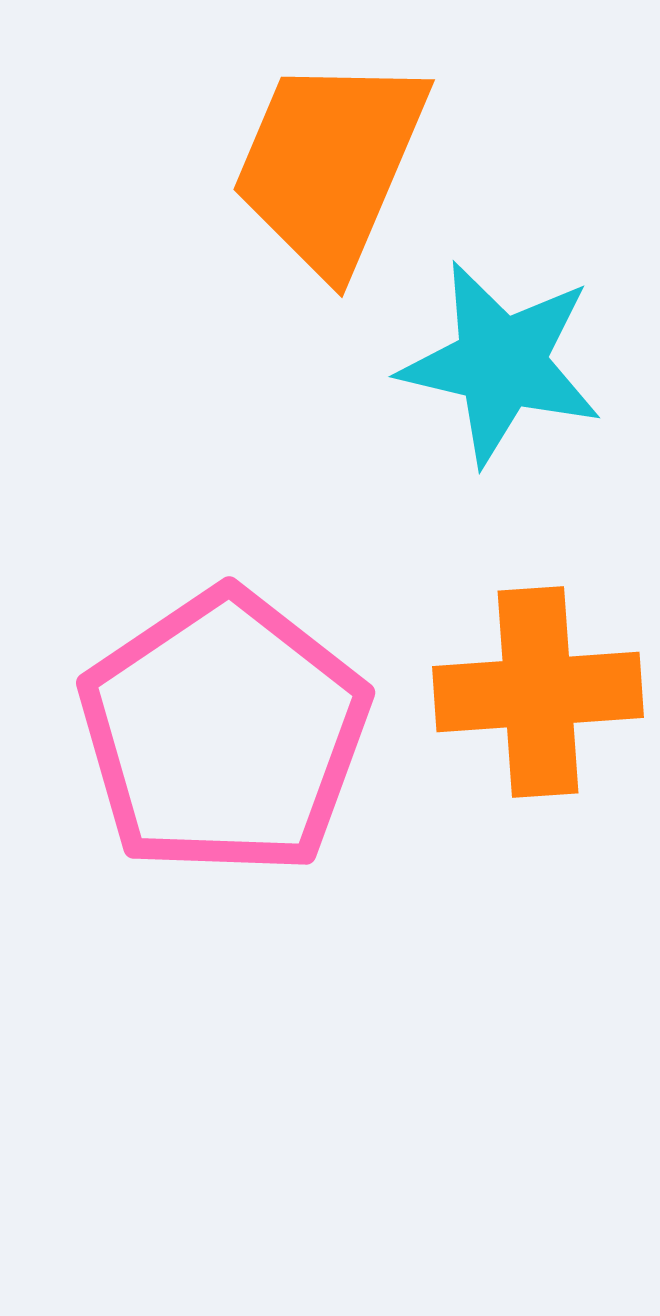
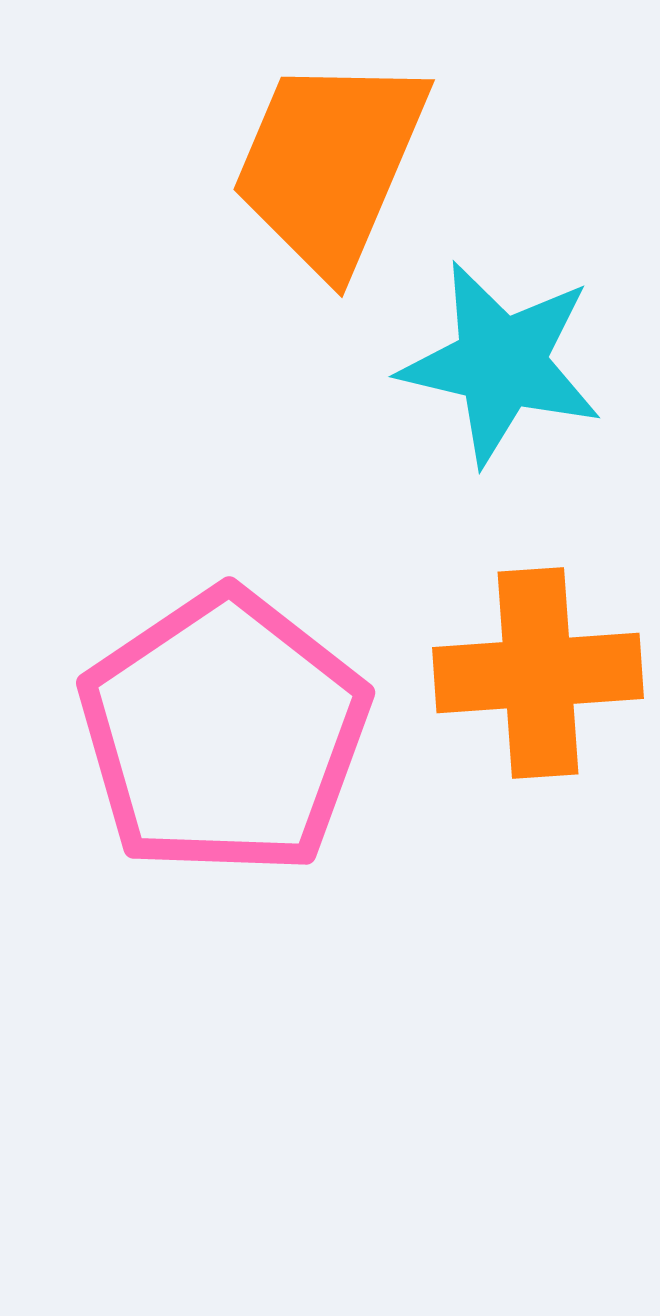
orange cross: moved 19 px up
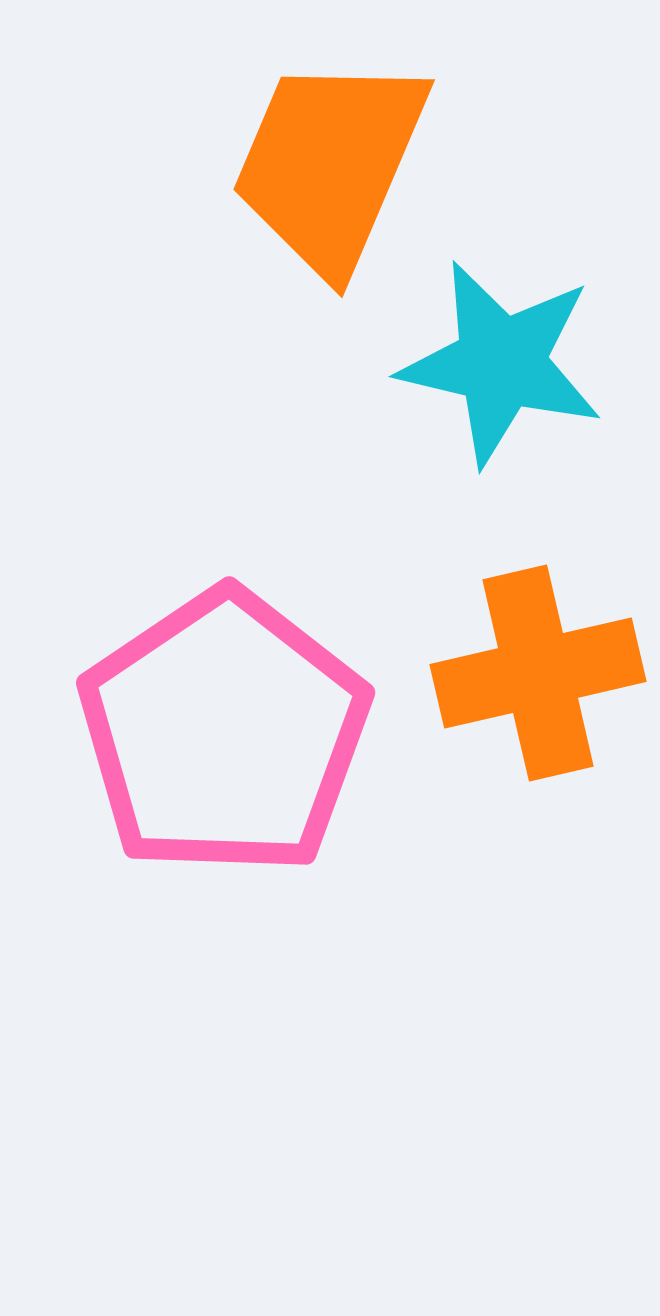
orange cross: rotated 9 degrees counterclockwise
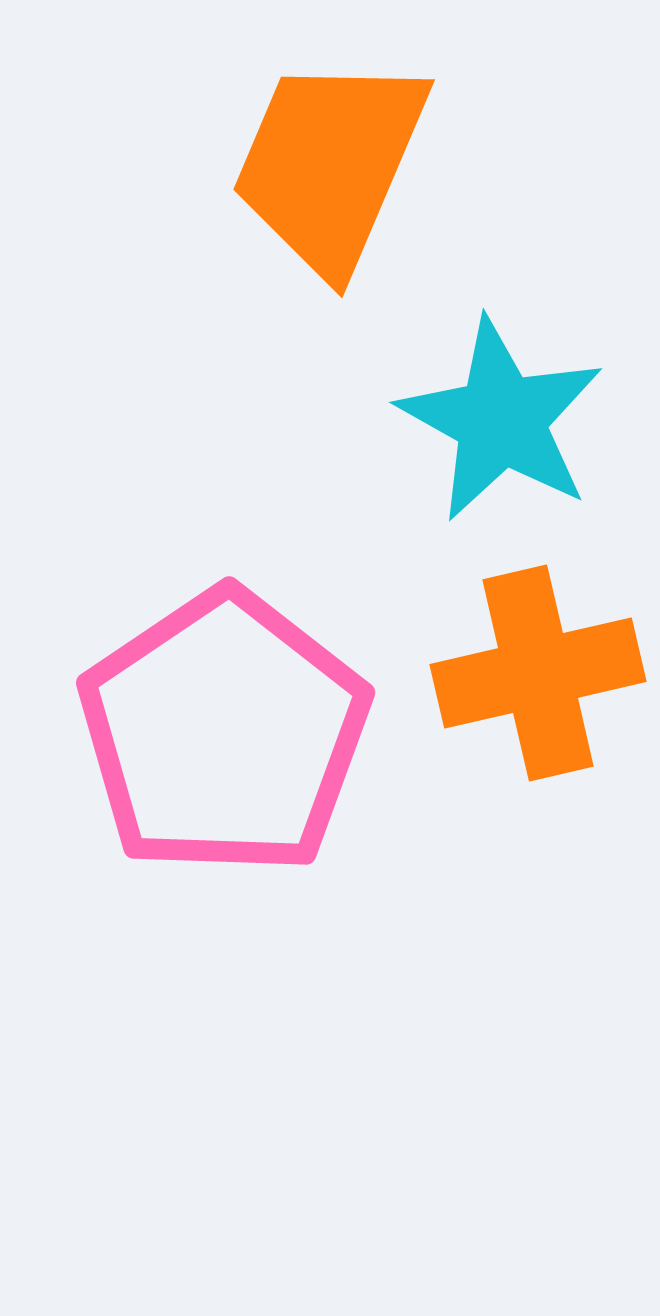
cyan star: moved 57 px down; rotated 16 degrees clockwise
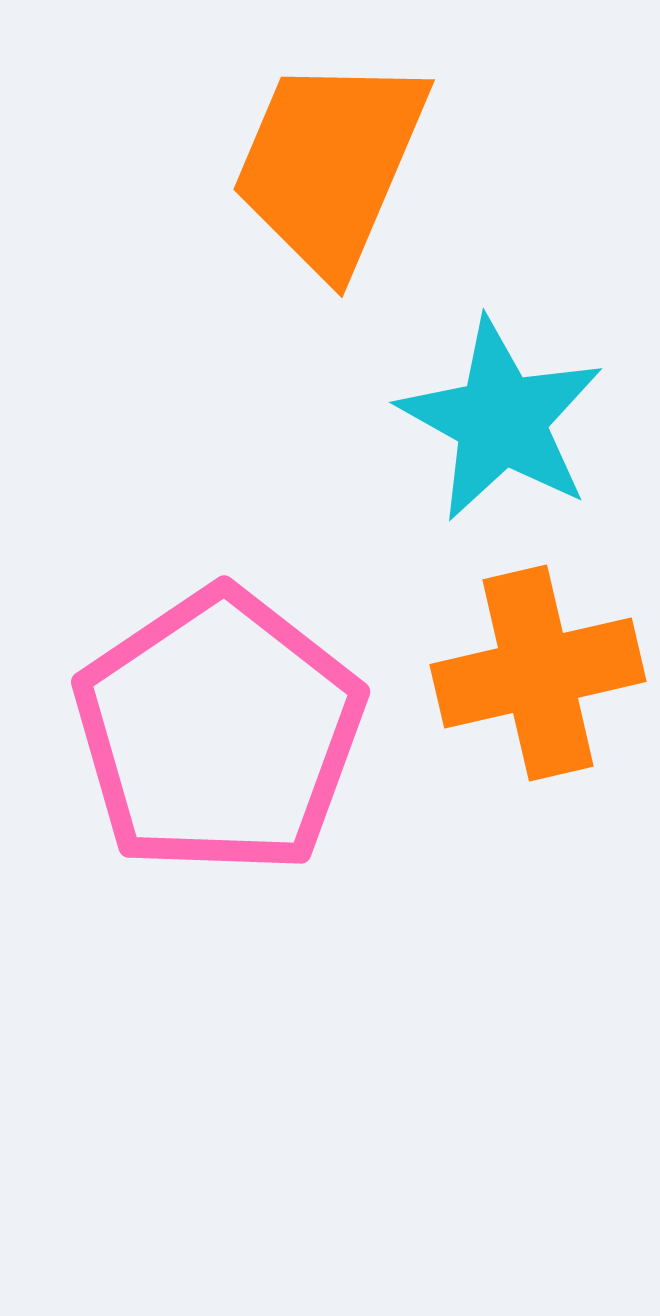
pink pentagon: moved 5 px left, 1 px up
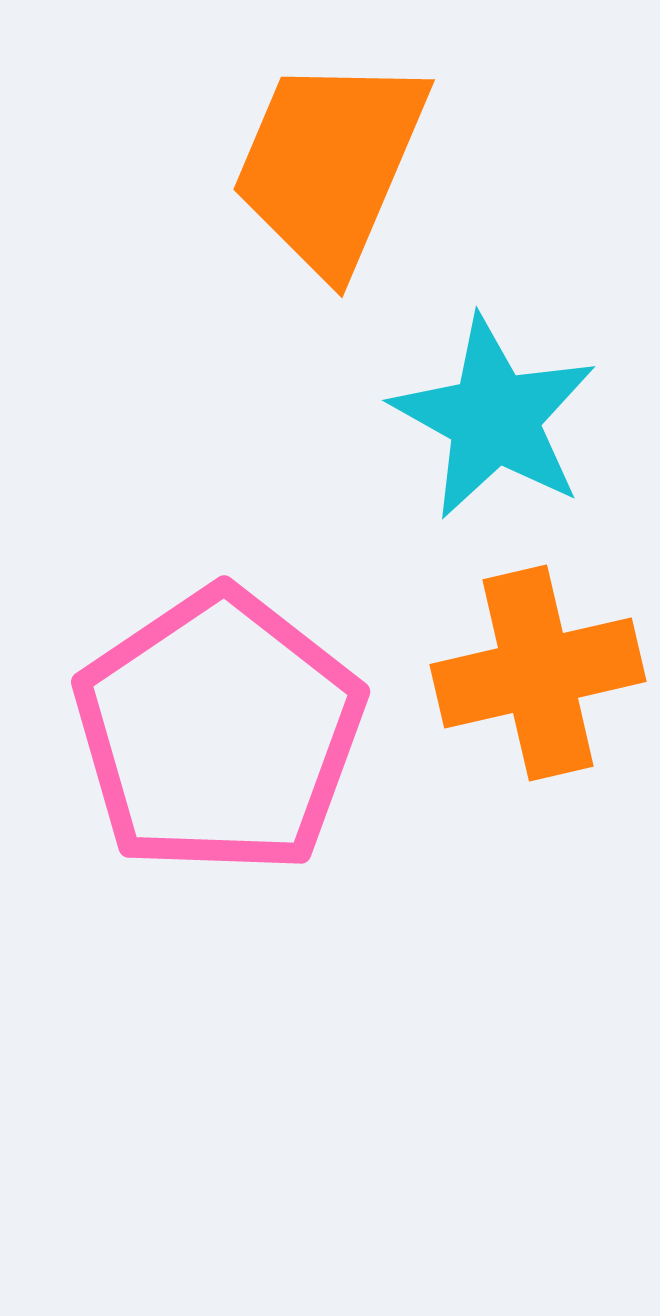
cyan star: moved 7 px left, 2 px up
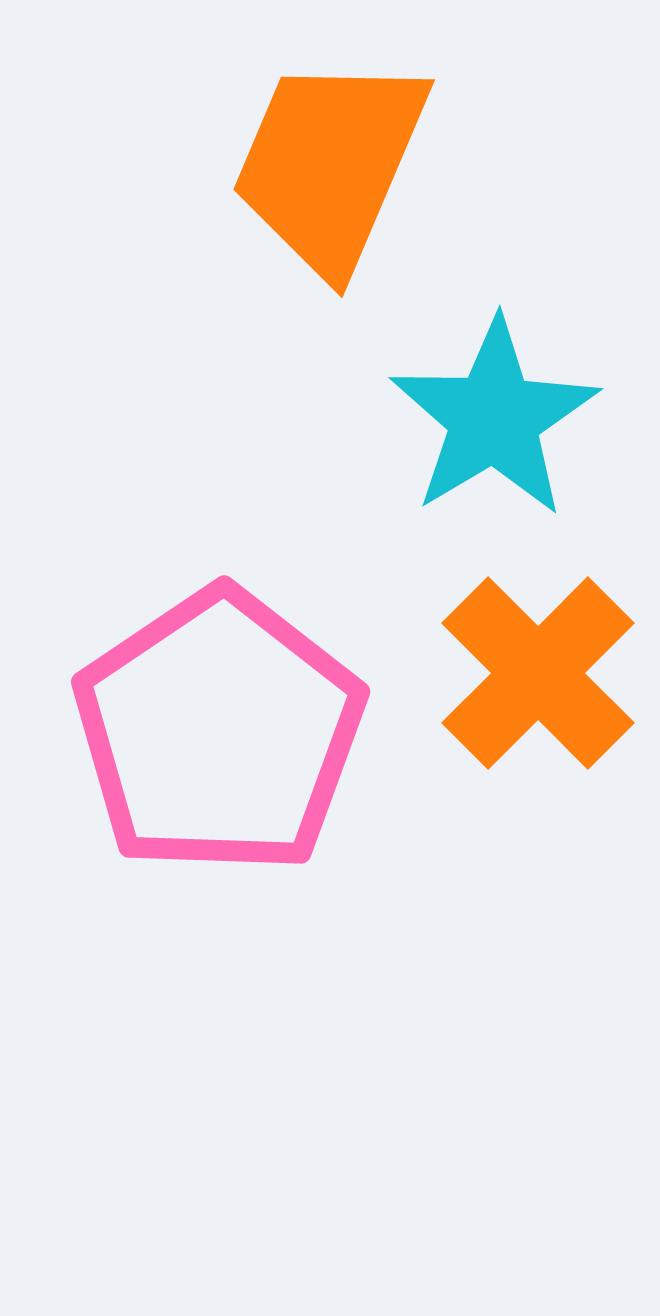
cyan star: rotated 12 degrees clockwise
orange cross: rotated 32 degrees counterclockwise
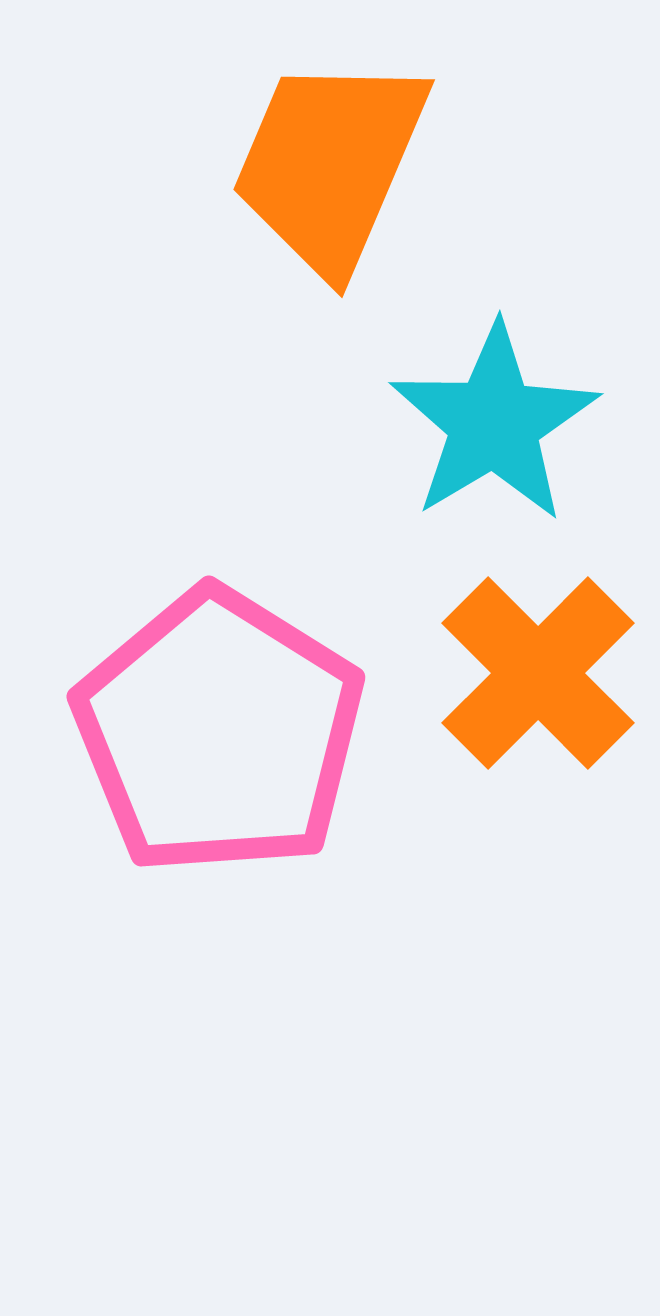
cyan star: moved 5 px down
pink pentagon: rotated 6 degrees counterclockwise
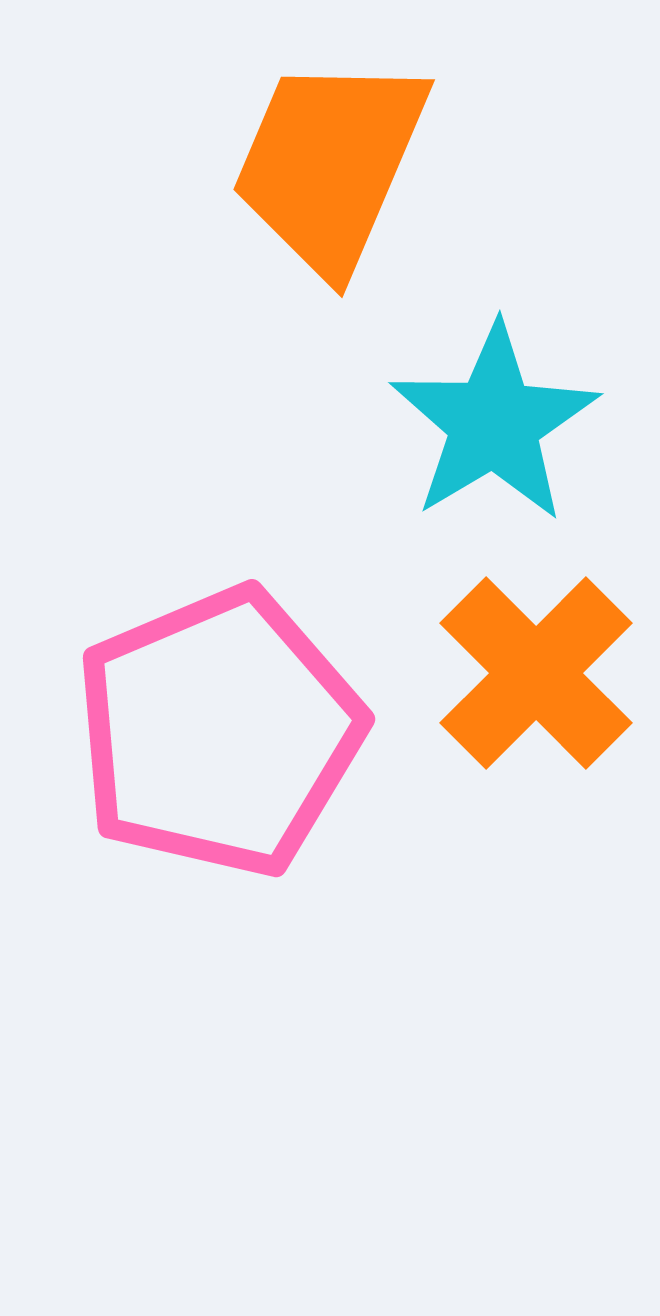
orange cross: moved 2 px left
pink pentagon: rotated 17 degrees clockwise
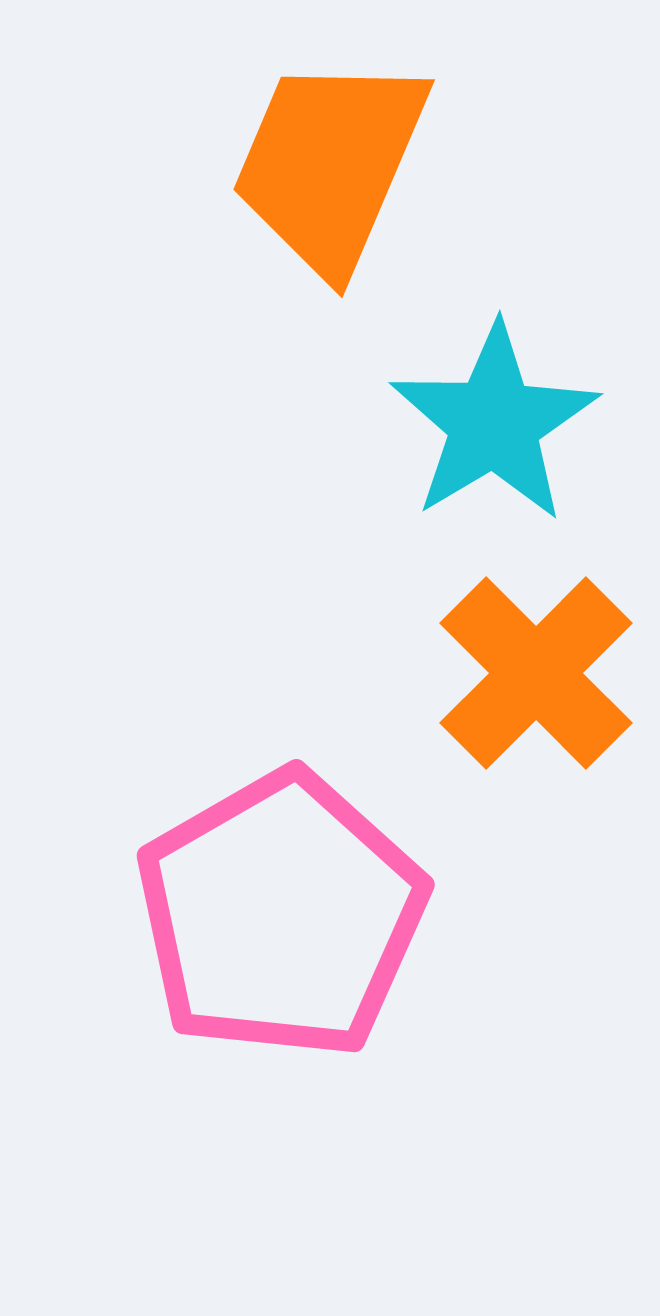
pink pentagon: moved 62 px right, 183 px down; rotated 7 degrees counterclockwise
